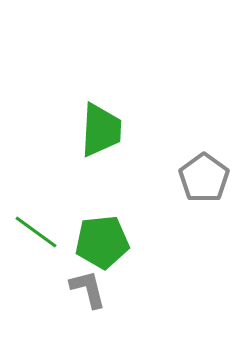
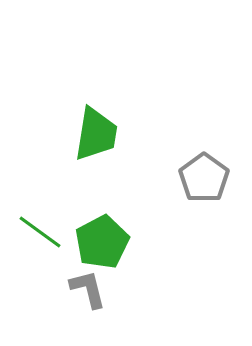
green trapezoid: moved 5 px left, 4 px down; rotated 6 degrees clockwise
green line: moved 4 px right
green pentagon: rotated 22 degrees counterclockwise
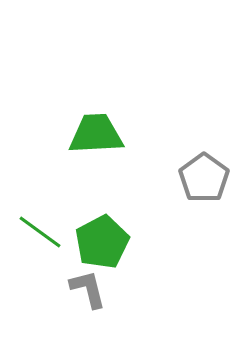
green trapezoid: rotated 102 degrees counterclockwise
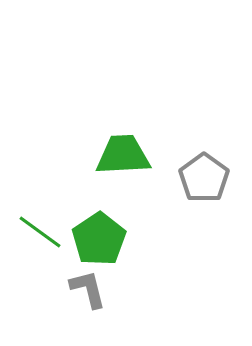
green trapezoid: moved 27 px right, 21 px down
green pentagon: moved 3 px left, 3 px up; rotated 6 degrees counterclockwise
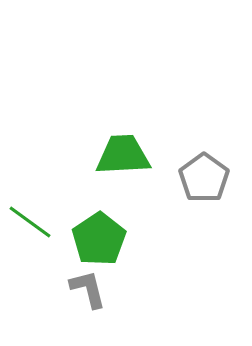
green line: moved 10 px left, 10 px up
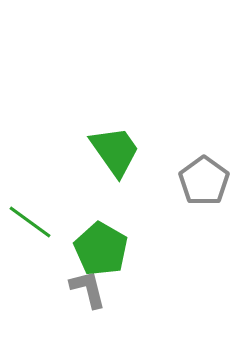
green trapezoid: moved 8 px left, 4 px up; rotated 58 degrees clockwise
gray pentagon: moved 3 px down
green pentagon: moved 2 px right, 10 px down; rotated 8 degrees counterclockwise
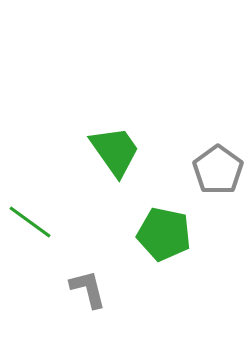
gray pentagon: moved 14 px right, 11 px up
green pentagon: moved 63 px right, 15 px up; rotated 18 degrees counterclockwise
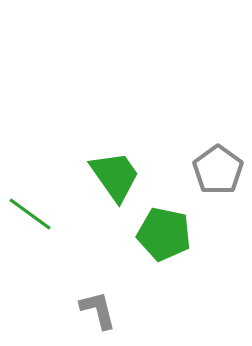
green trapezoid: moved 25 px down
green line: moved 8 px up
gray L-shape: moved 10 px right, 21 px down
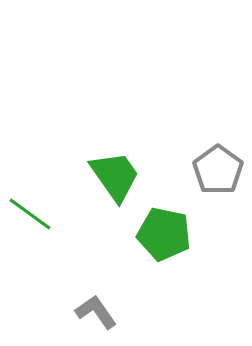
gray L-shape: moved 2 px left, 2 px down; rotated 21 degrees counterclockwise
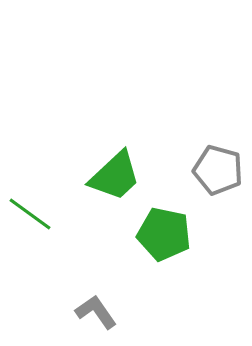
gray pentagon: rotated 21 degrees counterclockwise
green trapezoid: rotated 82 degrees clockwise
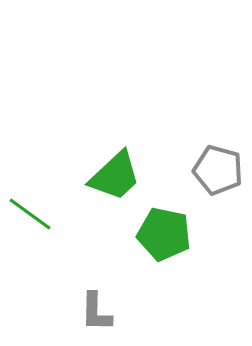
gray L-shape: rotated 144 degrees counterclockwise
